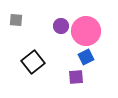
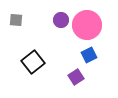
purple circle: moved 6 px up
pink circle: moved 1 px right, 6 px up
blue square: moved 3 px right, 2 px up
purple square: rotated 28 degrees counterclockwise
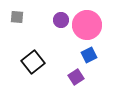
gray square: moved 1 px right, 3 px up
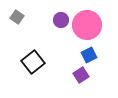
gray square: rotated 32 degrees clockwise
purple square: moved 5 px right, 2 px up
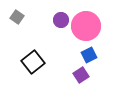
pink circle: moved 1 px left, 1 px down
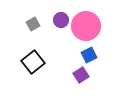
gray square: moved 16 px right, 7 px down; rotated 24 degrees clockwise
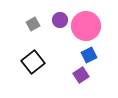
purple circle: moved 1 px left
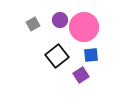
pink circle: moved 2 px left, 1 px down
blue square: moved 2 px right; rotated 21 degrees clockwise
black square: moved 24 px right, 6 px up
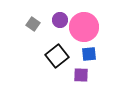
gray square: rotated 24 degrees counterclockwise
blue square: moved 2 px left, 1 px up
purple square: rotated 35 degrees clockwise
